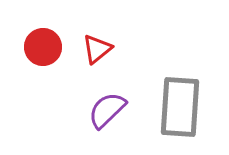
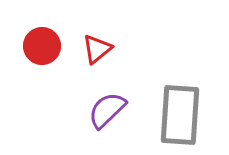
red circle: moved 1 px left, 1 px up
gray rectangle: moved 8 px down
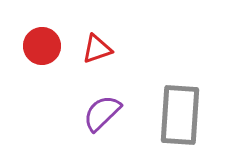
red triangle: rotated 20 degrees clockwise
purple semicircle: moved 5 px left, 3 px down
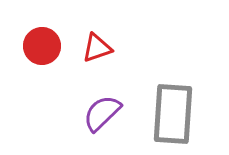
red triangle: moved 1 px up
gray rectangle: moved 7 px left, 1 px up
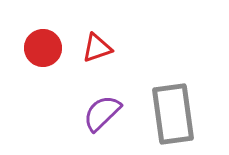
red circle: moved 1 px right, 2 px down
gray rectangle: rotated 12 degrees counterclockwise
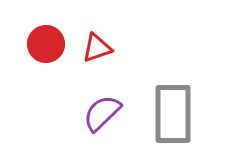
red circle: moved 3 px right, 4 px up
gray rectangle: rotated 8 degrees clockwise
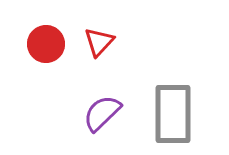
red triangle: moved 2 px right, 6 px up; rotated 28 degrees counterclockwise
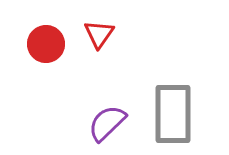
red triangle: moved 8 px up; rotated 8 degrees counterclockwise
purple semicircle: moved 5 px right, 10 px down
